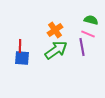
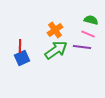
purple line: rotated 72 degrees counterclockwise
blue square: rotated 28 degrees counterclockwise
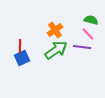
pink line: rotated 24 degrees clockwise
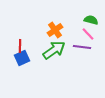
green arrow: moved 2 px left
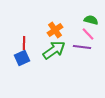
red line: moved 4 px right, 3 px up
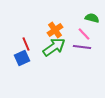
green semicircle: moved 1 px right, 2 px up
pink line: moved 4 px left
red line: moved 2 px right, 1 px down; rotated 24 degrees counterclockwise
green arrow: moved 3 px up
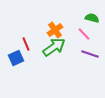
purple line: moved 8 px right, 7 px down; rotated 12 degrees clockwise
blue square: moved 6 px left
